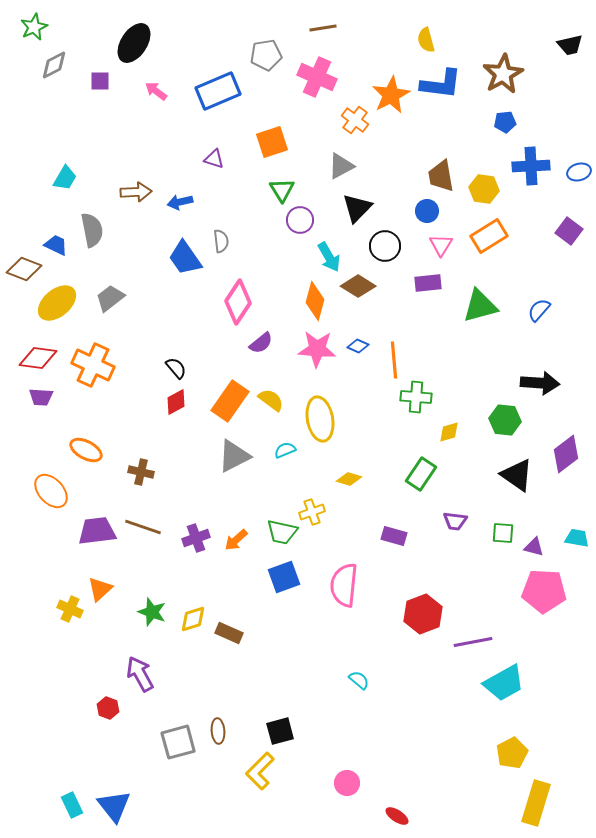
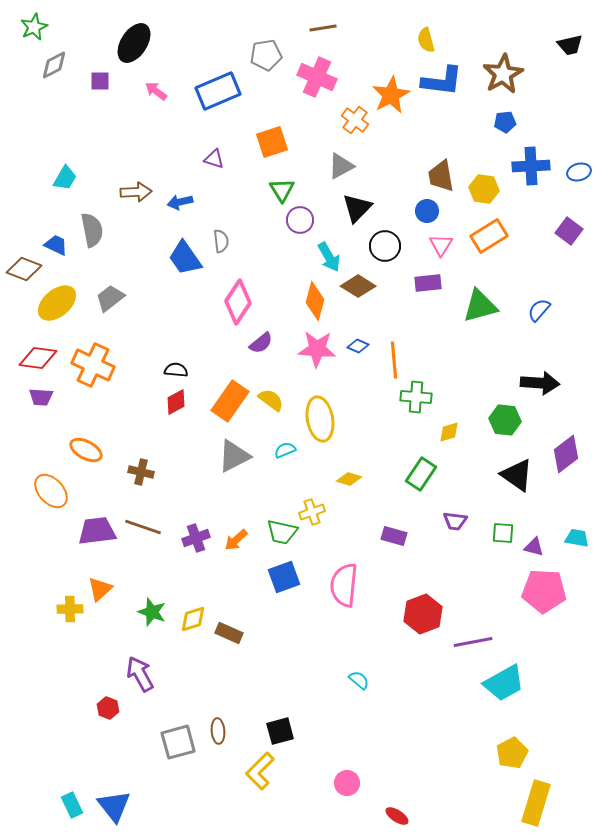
blue L-shape at (441, 84): moved 1 px right, 3 px up
black semicircle at (176, 368): moved 2 px down; rotated 45 degrees counterclockwise
yellow cross at (70, 609): rotated 25 degrees counterclockwise
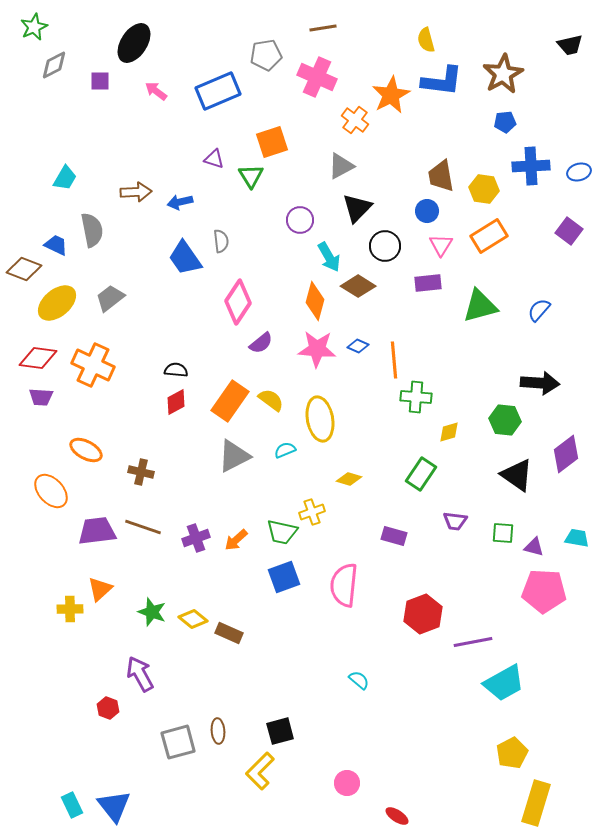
green triangle at (282, 190): moved 31 px left, 14 px up
yellow diamond at (193, 619): rotated 56 degrees clockwise
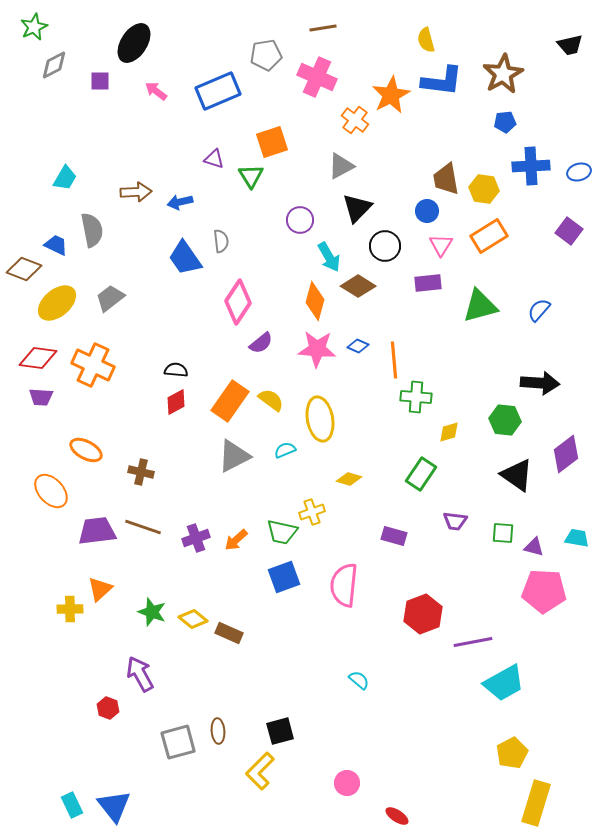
brown trapezoid at (441, 176): moved 5 px right, 3 px down
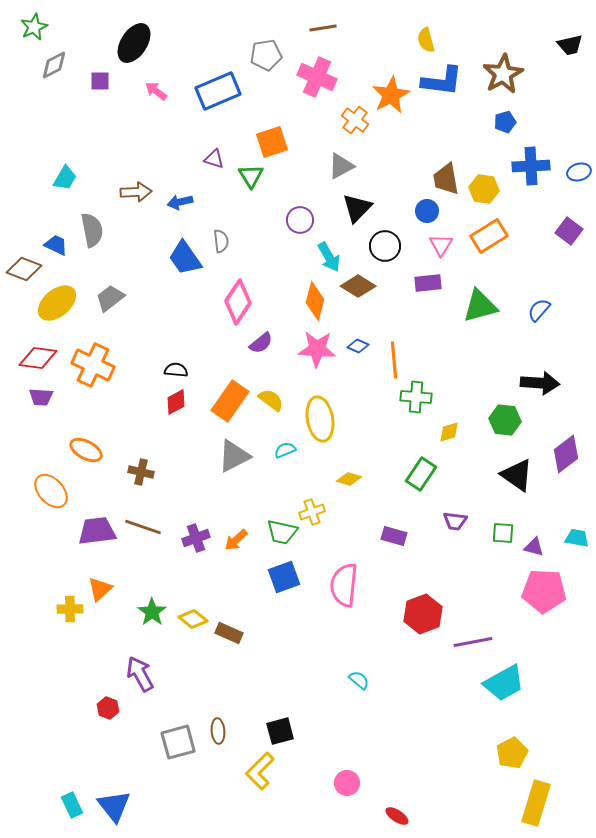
blue pentagon at (505, 122): rotated 10 degrees counterclockwise
green star at (152, 612): rotated 16 degrees clockwise
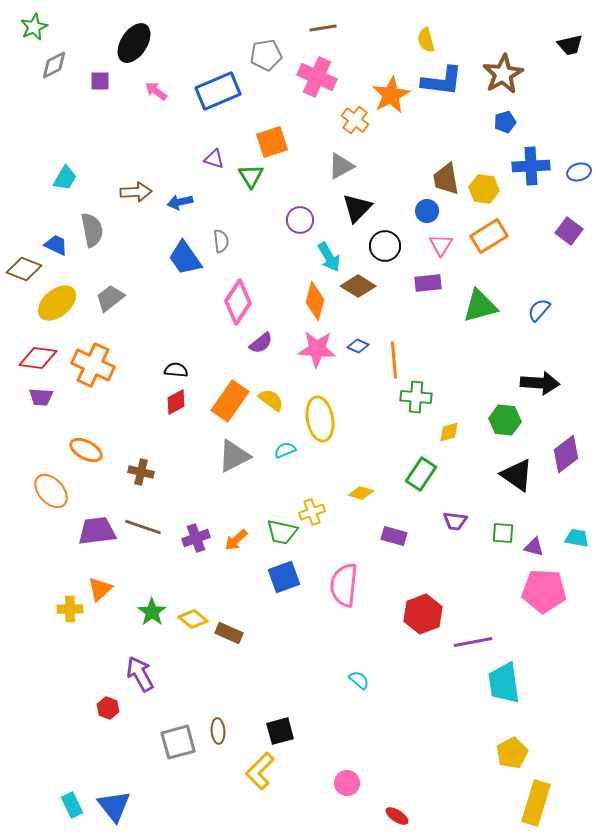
yellow diamond at (349, 479): moved 12 px right, 14 px down
cyan trapezoid at (504, 683): rotated 111 degrees clockwise
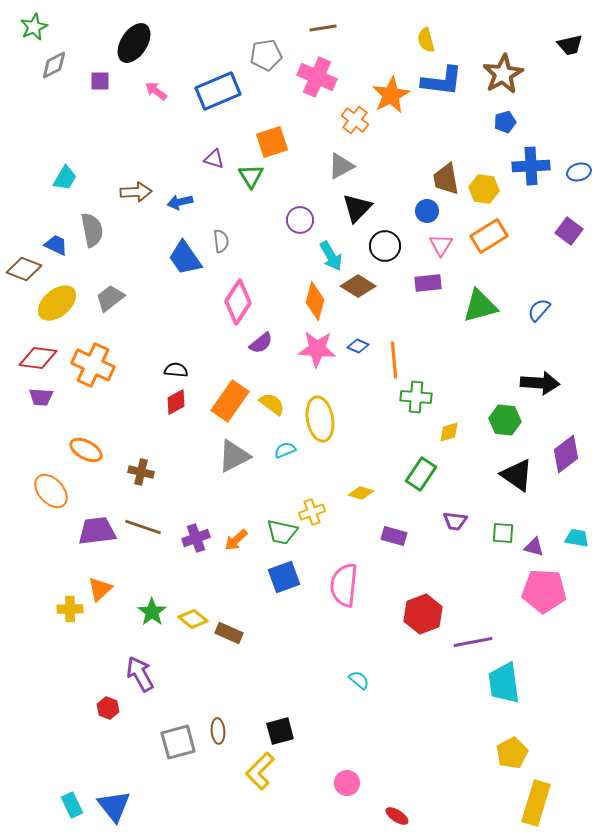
cyan arrow at (329, 257): moved 2 px right, 1 px up
yellow semicircle at (271, 400): moved 1 px right, 4 px down
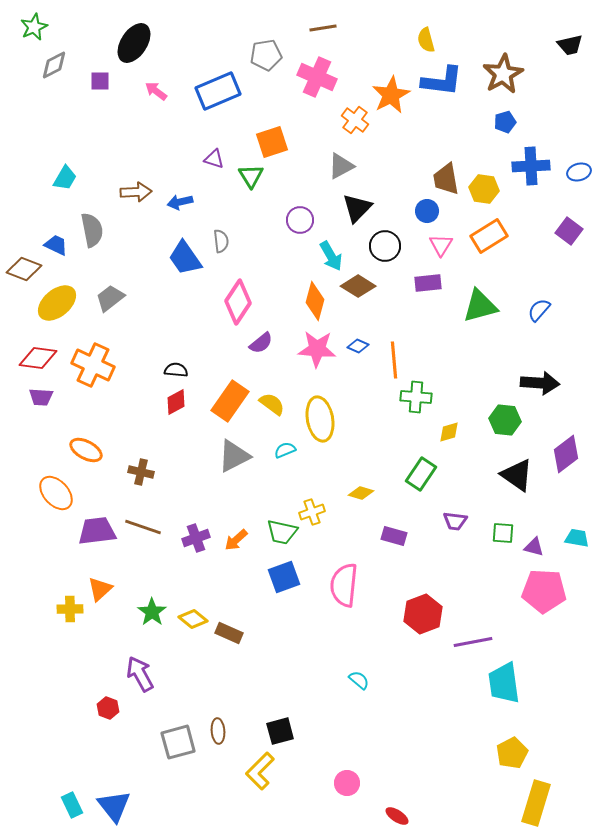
orange ellipse at (51, 491): moved 5 px right, 2 px down
